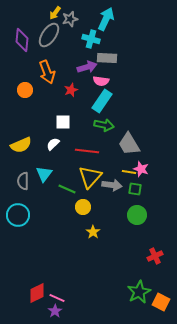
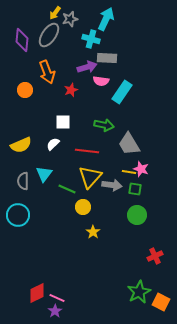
cyan rectangle: moved 20 px right, 9 px up
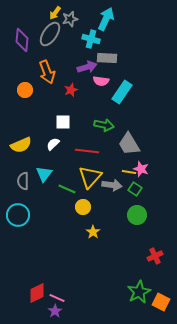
gray ellipse: moved 1 px right, 1 px up
green square: rotated 24 degrees clockwise
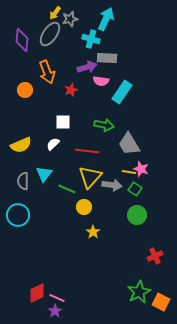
yellow circle: moved 1 px right
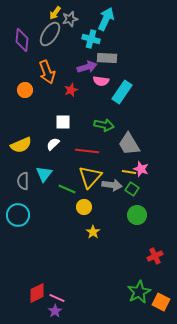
green square: moved 3 px left
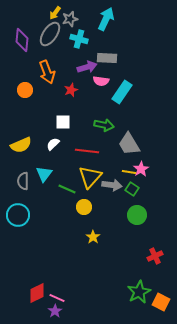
cyan cross: moved 12 px left
pink star: rotated 21 degrees clockwise
yellow star: moved 5 px down
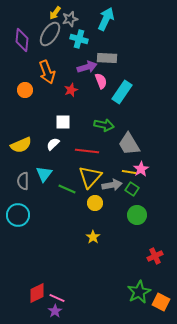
pink semicircle: rotated 119 degrees counterclockwise
gray arrow: rotated 18 degrees counterclockwise
yellow circle: moved 11 px right, 4 px up
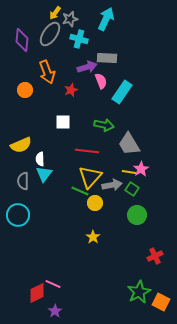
white semicircle: moved 13 px left, 15 px down; rotated 48 degrees counterclockwise
green line: moved 13 px right, 2 px down
pink line: moved 4 px left, 14 px up
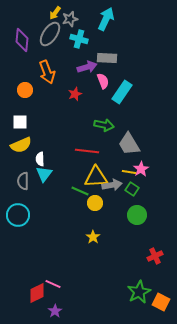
pink semicircle: moved 2 px right
red star: moved 4 px right, 4 px down
white square: moved 43 px left
yellow triangle: moved 6 px right; rotated 45 degrees clockwise
